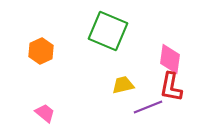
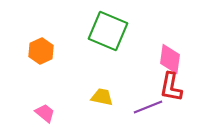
yellow trapezoid: moved 21 px left, 12 px down; rotated 25 degrees clockwise
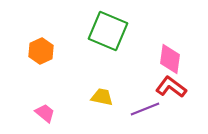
red L-shape: rotated 116 degrees clockwise
purple line: moved 3 px left, 2 px down
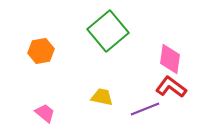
green square: rotated 27 degrees clockwise
orange hexagon: rotated 15 degrees clockwise
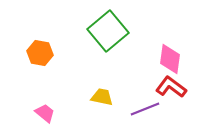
orange hexagon: moved 1 px left, 2 px down; rotated 20 degrees clockwise
